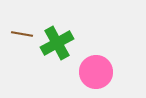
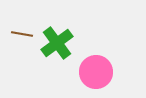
green cross: rotated 8 degrees counterclockwise
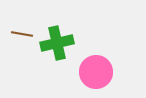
green cross: rotated 24 degrees clockwise
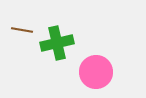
brown line: moved 4 px up
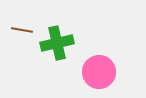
pink circle: moved 3 px right
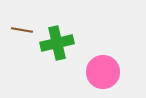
pink circle: moved 4 px right
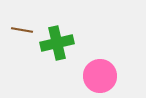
pink circle: moved 3 px left, 4 px down
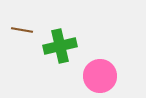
green cross: moved 3 px right, 3 px down
